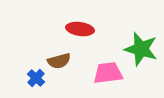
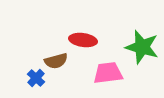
red ellipse: moved 3 px right, 11 px down
green star: moved 1 px right, 2 px up
brown semicircle: moved 3 px left
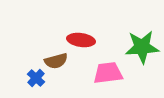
red ellipse: moved 2 px left
green star: rotated 20 degrees counterclockwise
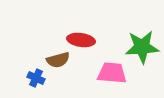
brown semicircle: moved 2 px right, 1 px up
pink trapezoid: moved 4 px right; rotated 12 degrees clockwise
blue cross: rotated 18 degrees counterclockwise
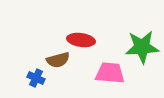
pink trapezoid: moved 2 px left
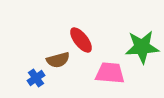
red ellipse: rotated 44 degrees clockwise
blue cross: rotated 30 degrees clockwise
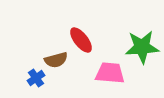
brown semicircle: moved 2 px left
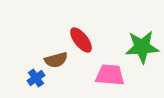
pink trapezoid: moved 2 px down
